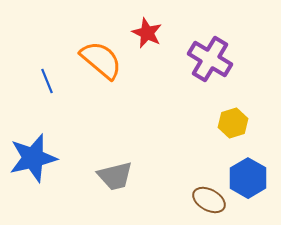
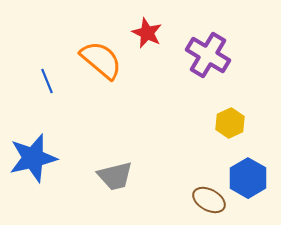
purple cross: moved 2 px left, 4 px up
yellow hexagon: moved 3 px left; rotated 8 degrees counterclockwise
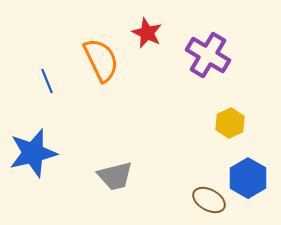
orange semicircle: rotated 24 degrees clockwise
blue star: moved 5 px up
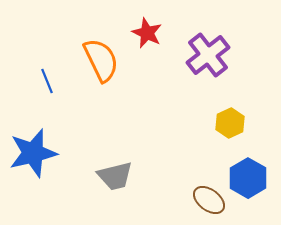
purple cross: rotated 21 degrees clockwise
brown ellipse: rotated 8 degrees clockwise
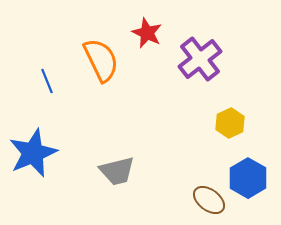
purple cross: moved 8 px left, 4 px down
blue star: rotated 9 degrees counterclockwise
gray trapezoid: moved 2 px right, 5 px up
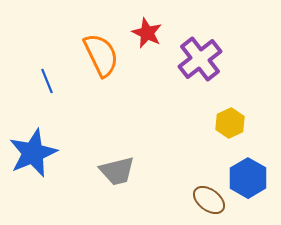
orange semicircle: moved 5 px up
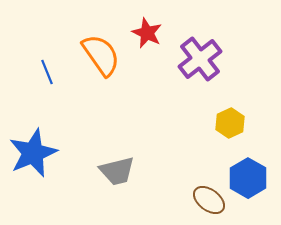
orange semicircle: rotated 9 degrees counterclockwise
blue line: moved 9 px up
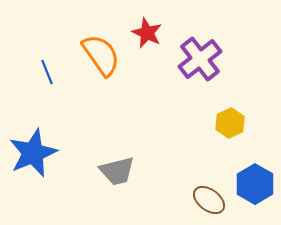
blue hexagon: moved 7 px right, 6 px down
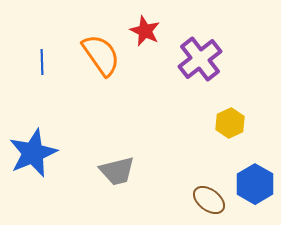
red star: moved 2 px left, 2 px up
blue line: moved 5 px left, 10 px up; rotated 20 degrees clockwise
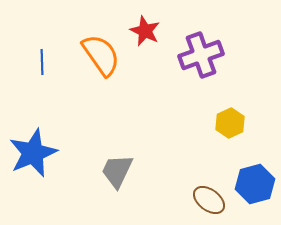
purple cross: moved 1 px right, 4 px up; rotated 18 degrees clockwise
gray trapezoid: rotated 129 degrees clockwise
blue hexagon: rotated 15 degrees clockwise
